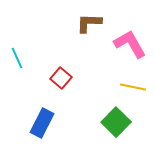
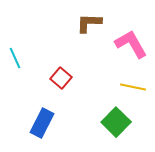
pink L-shape: moved 1 px right
cyan line: moved 2 px left
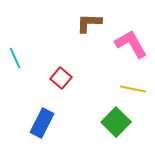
yellow line: moved 2 px down
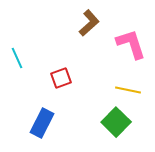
brown L-shape: rotated 136 degrees clockwise
pink L-shape: rotated 12 degrees clockwise
cyan line: moved 2 px right
red square: rotated 30 degrees clockwise
yellow line: moved 5 px left, 1 px down
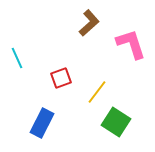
yellow line: moved 31 px left, 2 px down; rotated 65 degrees counterclockwise
green square: rotated 12 degrees counterclockwise
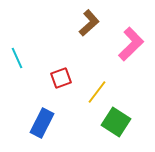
pink L-shape: rotated 64 degrees clockwise
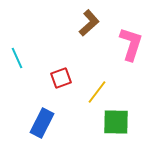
pink L-shape: rotated 28 degrees counterclockwise
green square: rotated 32 degrees counterclockwise
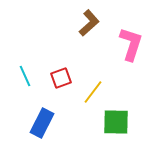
cyan line: moved 8 px right, 18 px down
yellow line: moved 4 px left
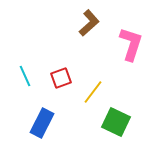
green square: rotated 24 degrees clockwise
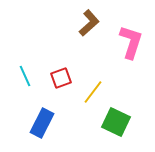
pink L-shape: moved 2 px up
